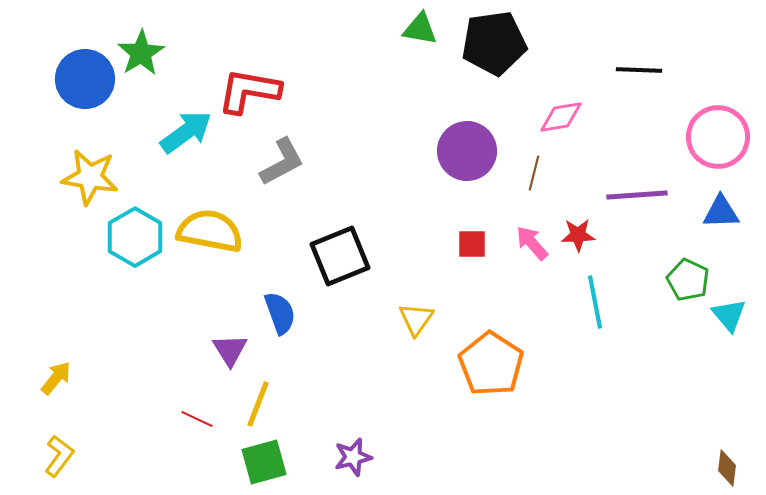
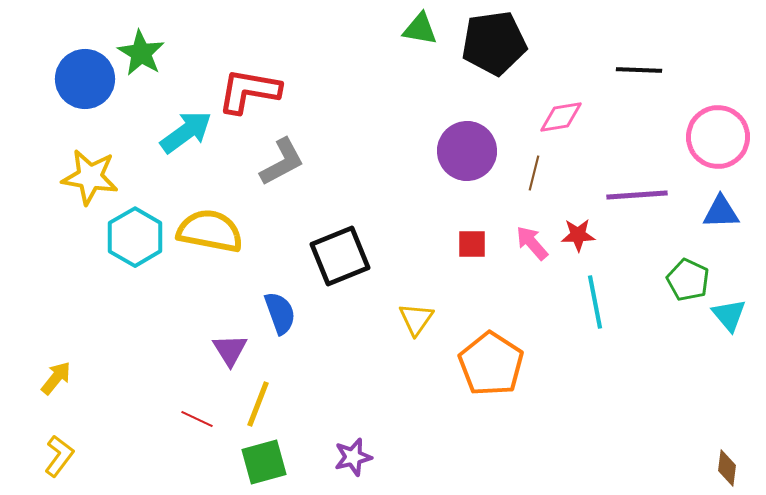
green star: rotated 9 degrees counterclockwise
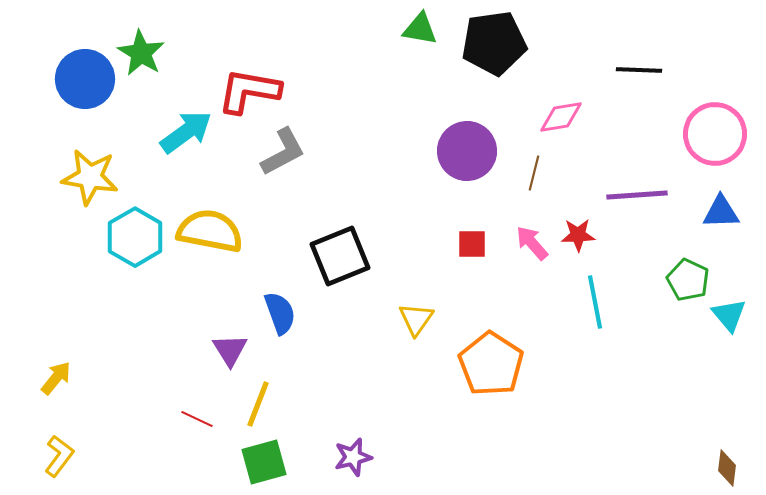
pink circle: moved 3 px left, 3 px up
gray L-shape: moved 1 px right, 10 px up
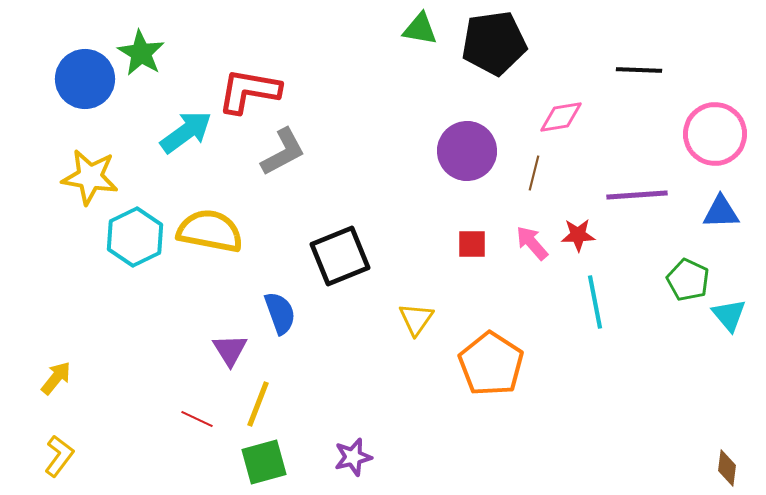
cyan hexagon: rotated 4 degrees clockwise
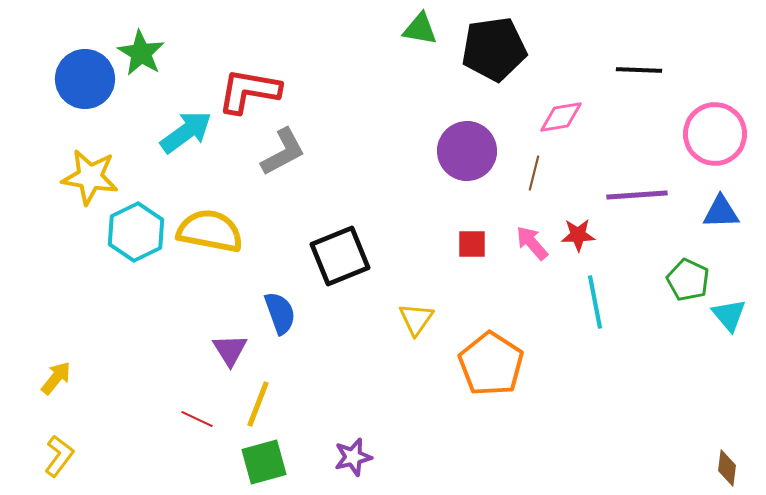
black pentagon: moved 6 px down
cyan hexagon: moved 1 px right, 5 px up
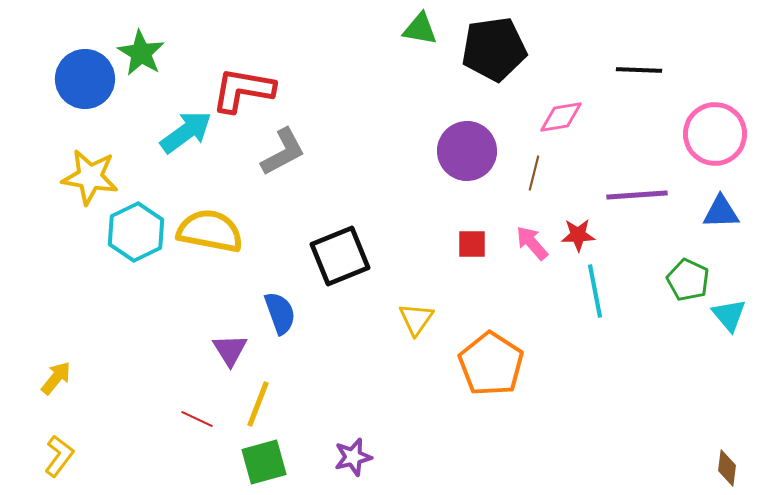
red L-shape: moved 6 px left, 1 px up
cyan line: moved 11 px up
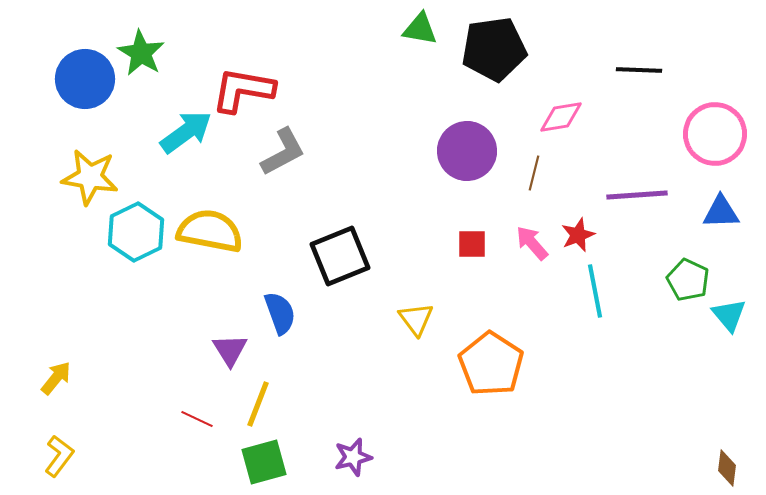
red star: rotated 20 degrees counterclockwise
yellow triangle: rotated 12 degrees counterclockwise
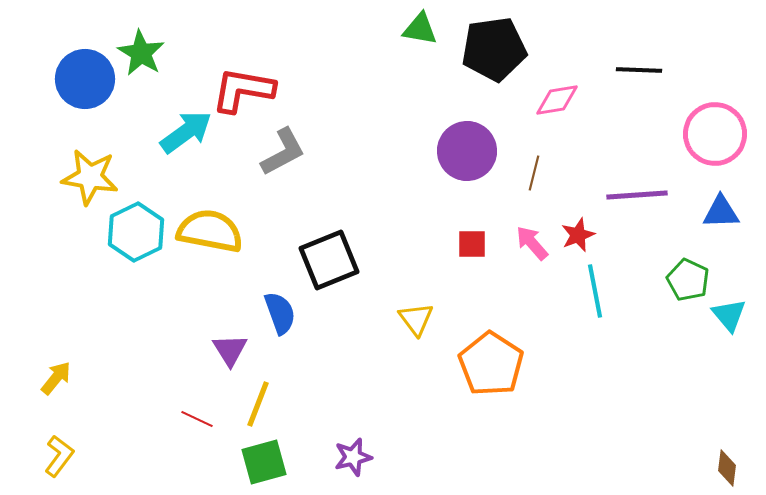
pink diamond: moved 4 px left, 17 px up
black square: moved 11 px left, 4 px down
